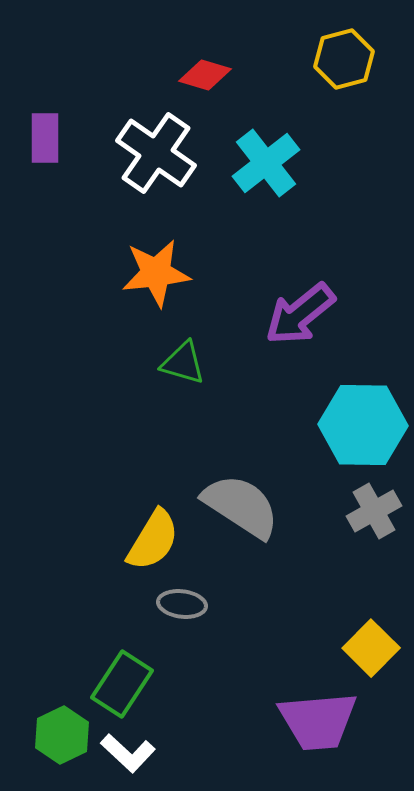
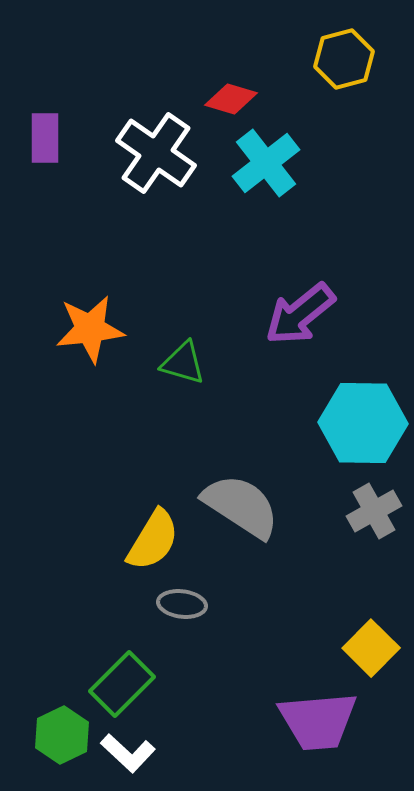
red diamond: moved 26 px right, 24 px down
orange star: moved 66 px left, 56 px down
cyan hexagon: moved 2 px up
green rectangle: rotated 12 degrees clockwise
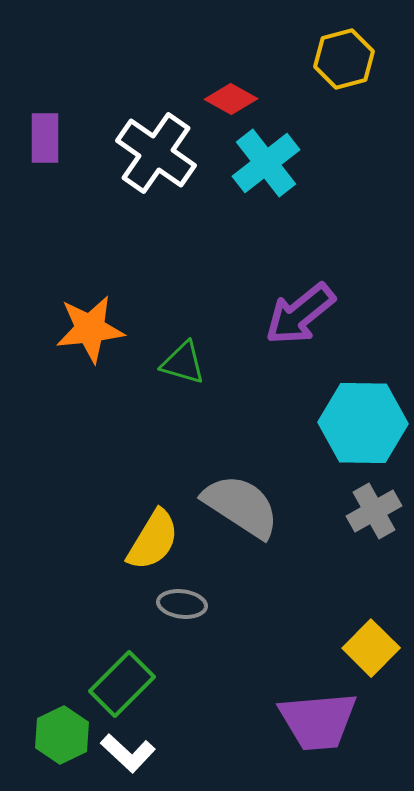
red diamond: rotated 12 degrees clockwise
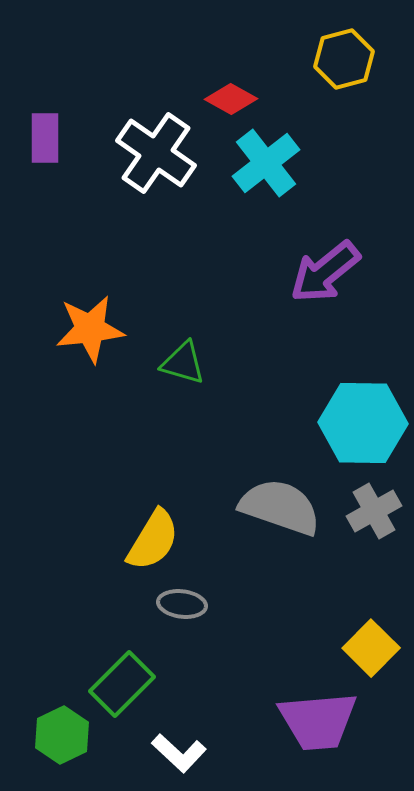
purple arrow: moved 25 px right, 42 px up
gray semicircle: moved 39 px right, 1 px down; rotated 14 degrees counterclockwise
white L-shape: moved 51 px right
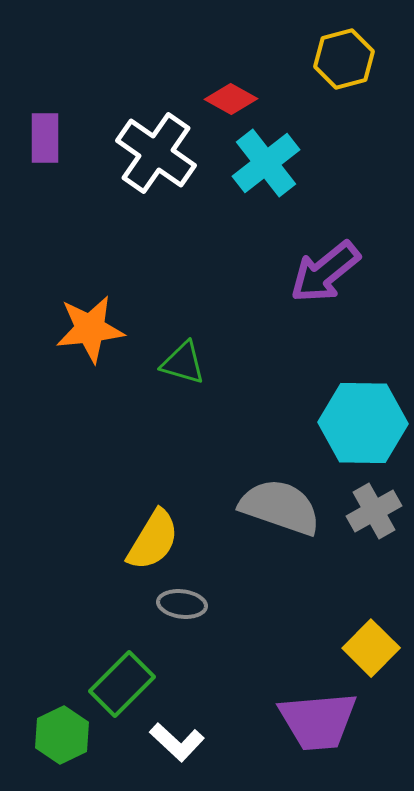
white L-shape: moved 2 px left, 11 px up
